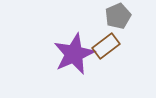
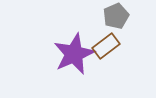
gray pentagon: moved 2 px left
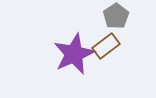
gray pentagon: rotated 10 degrees counterclockwise
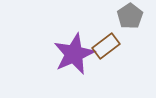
gray pentagon: moved 14 px right
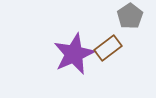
brown rectangle: moved 2 px right, 2 px down
